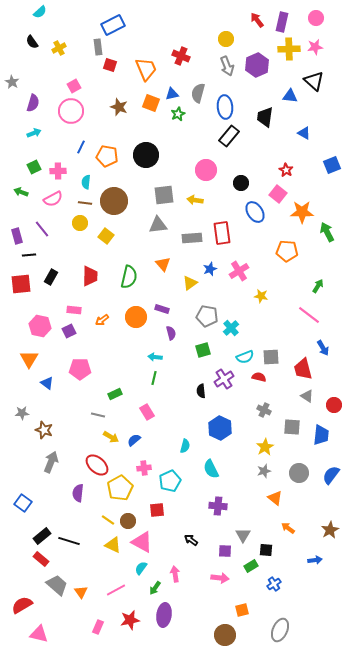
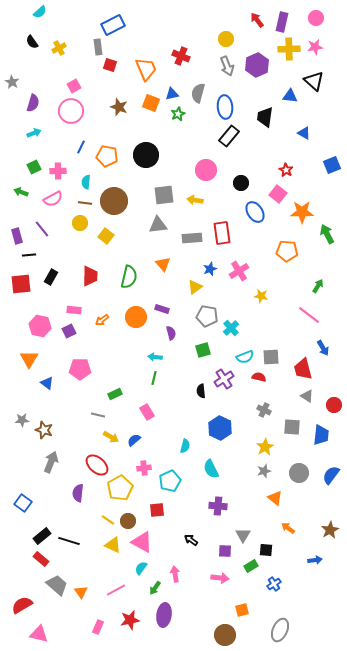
green arrow at (327, 232): moved 2 px down
yellow triangle at (190, 283): moved 5 px right, 4 px down
gray star at (22, 413): moved 7 px down
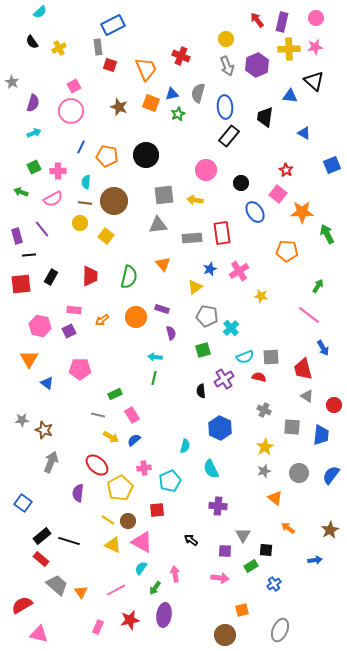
pink rectangle at (147, 412): moved 15 px left, 3 px down
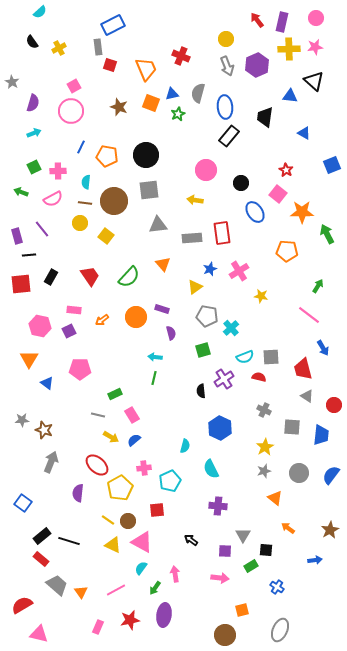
gray square at (164, 195): moved 15 px left, 5 px up
red trapezoid at (90, 276): rotated 35 degrees counterclockwise
green semicircle at (129, 277): rotated 30 degrees clockwise
blue cross at (274, 584): moved 3 px right, 3 px down; rotated 24 degrees counterclockwise
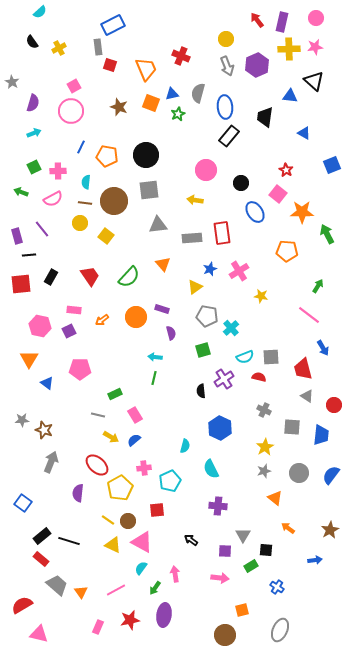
pink rectangle at (132, 415): moved 3 px right
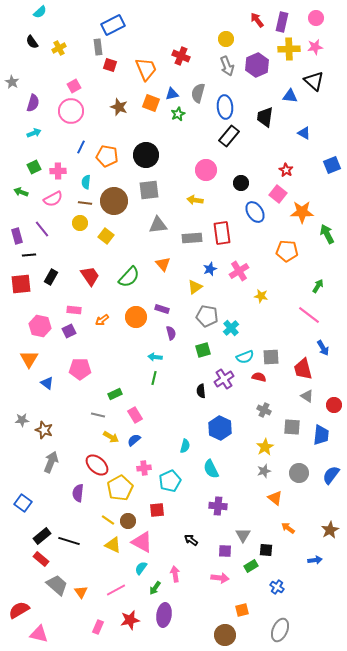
red semicircle at (22, 605): moved 3 px left, 5 px down
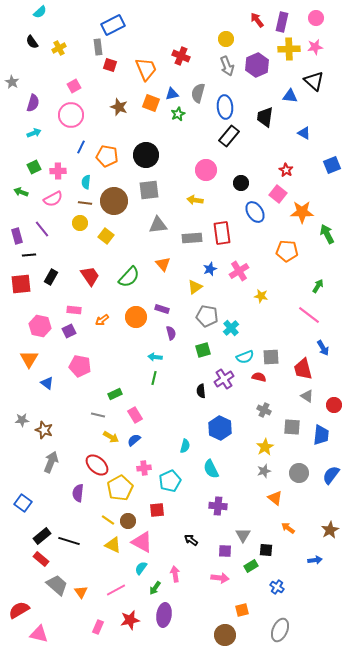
pink circle at (71, 111): moved 4 px down
pink pentagon at (80, 369): moved 3 px up; rotated 10 degrees clockwise
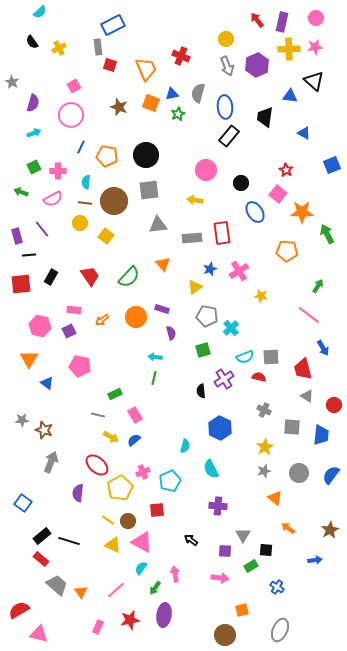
pink cross at (144, 468): moved 1 px left, 4 px down; rotated 16 degrees counterclockwise
pink line at (116, 590): rotated 12 degrees counterclockwise
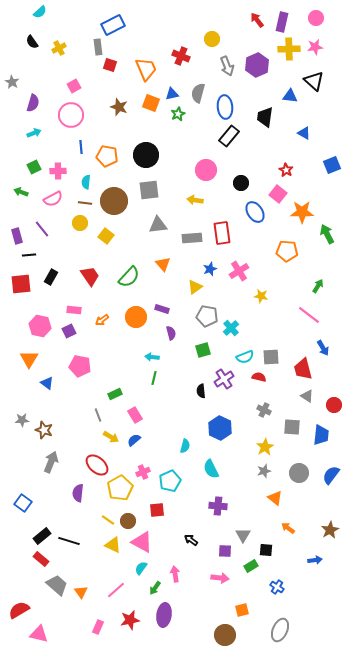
yellow circle at (226, 39): moved 14 px left
blue line at (81, 147): rotated 32 degrees counterclockwise
cyan arrow at (155, 357): moved 3 px left
gray line at (98, 415): rotated 56 degrees clockwise
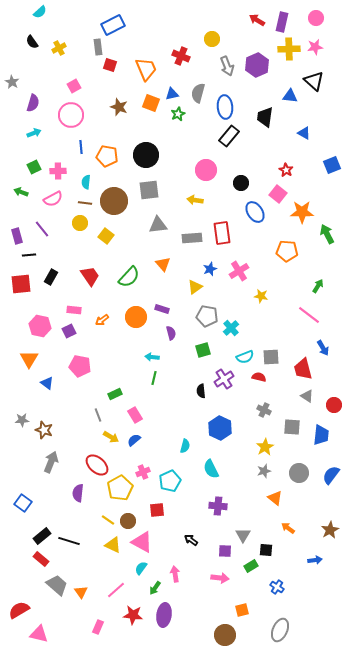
red arrow at (257, 20): rotated 21 degrees counterclockwise
red star at (130, 620): moved 3 px right, 5 px up; rotated 18 degrees clockwise
